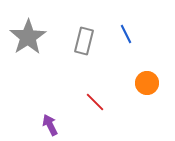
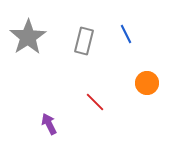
purple arrow: moved 1 px left, 1 px up
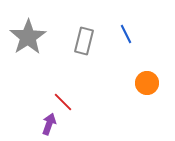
red line: moved 32 px left
purple arrow: rotated 45 degrees clockwise
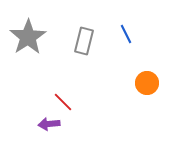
purple arrow: rotated 115 degrees counterclockwise
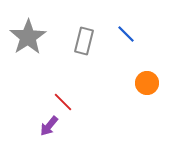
blue line: rotated 18 degrees counterclockwise
purple arrow: moved 2 px down; rotated 45 degrees counterclockwise
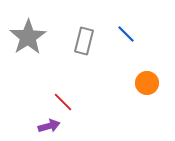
purple arrow: rotated 145 degrees counterclockwise
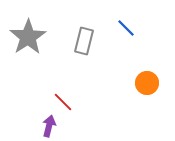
blue line: moved 6 px up
purple arrow: rotated 60 degrees counterclockwise
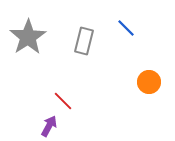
orange circle: moved 2 px right, 1 px up
red line: moved 1 px up
purple arrow: rotated 15 degrees clockwise
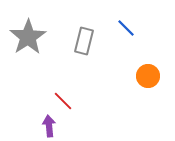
orange circle: moved 1 px left, 6 px up
purple arrow: rotated 35 degrees counterclockwise
